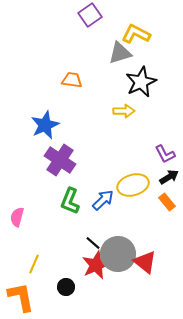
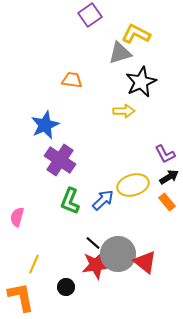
red star: rotated 16 degrees clockwise
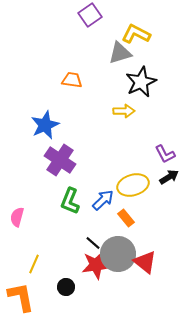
orange rectangle: moved 41 px left, 16 px down
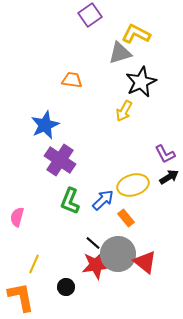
yellow arrow: rotated 120 degrees clockwise
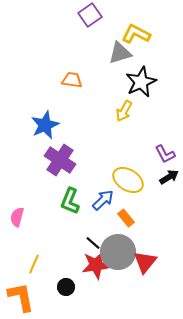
yellow ellipse: moved 5 px left, 5 px up; rotated 48 degrees clockwise
gray circle: moved 2 px up
red triangle: rotated 30 degrees clockwise
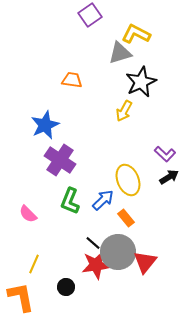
purple L-shape: rotated 20 degrees counterclockwise
yellow ellipse: rotated 36 degrees clockwise
pink semicircle: moved 11 px right, 3 px up; rotated 60 degrees counterclockwise
